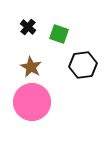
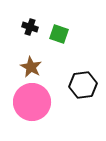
black cross: moved 2 px right; rotated 21 degrees counterclockwise
black hexagon: moved 20 px down
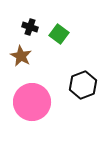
green square: rotated 18 degrees clockwise
brown star: moved 10 px left, 11 px up
black hexagon: rotated 12 degrees counterclockwise
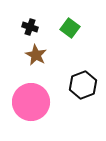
green square: moved 11 px right, 6 px up
brown star: moved 15 px right, 1 px up
pink circle: moved 1 px left
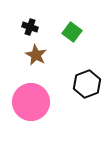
green square: moved 2 px right, 4 px down
black hexagon: moved 4 px right, 1 px up
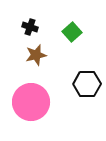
green square: rotated 12 degrees clockwise
brown star: rotated 30 degrees clockwise
black hexagon: rotated 20 degrees clockwise
